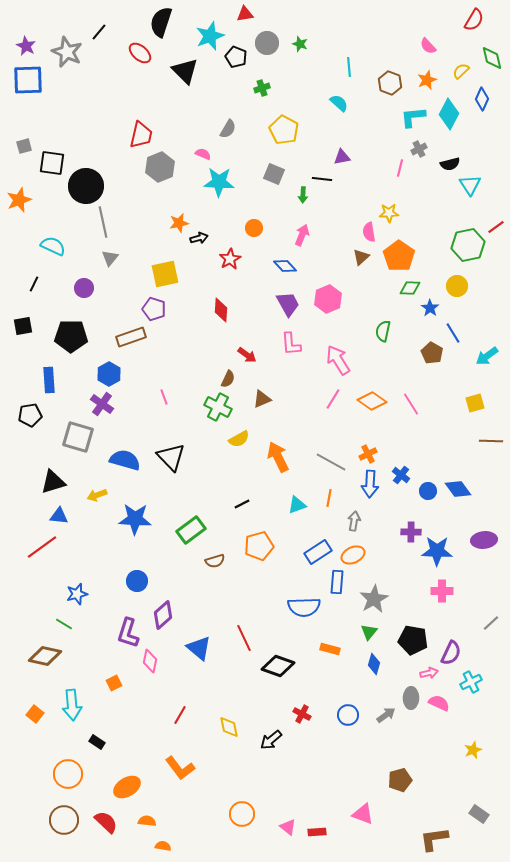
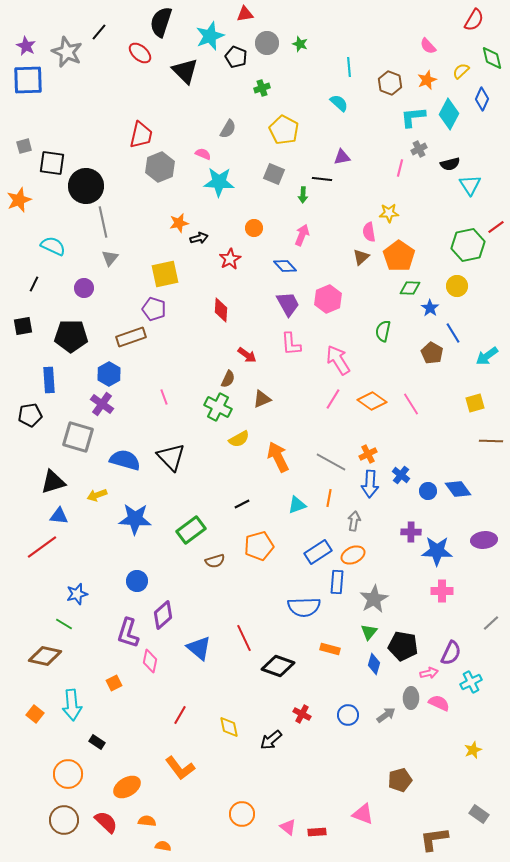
black pentagon at (413, 640): moved 10 px left, 6 px down
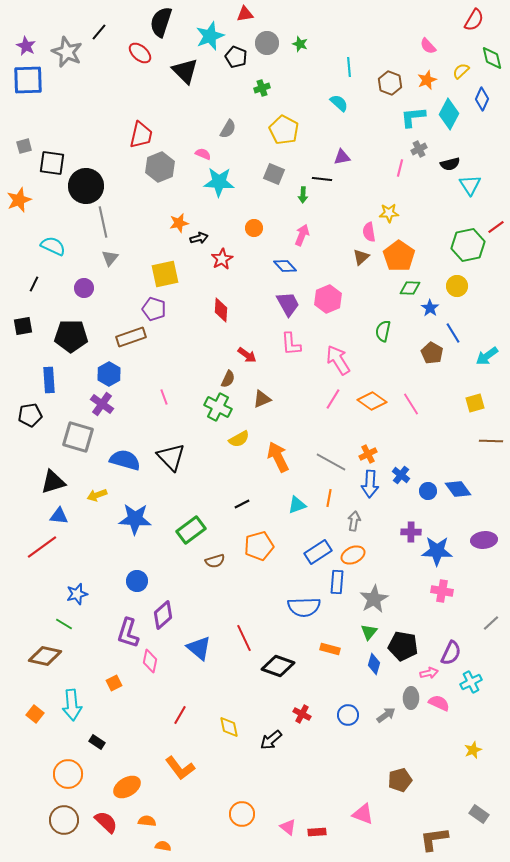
red star at (230, 259): moved 8 px left
pink cross at (442, 591): rotated 10 degrees clockwise
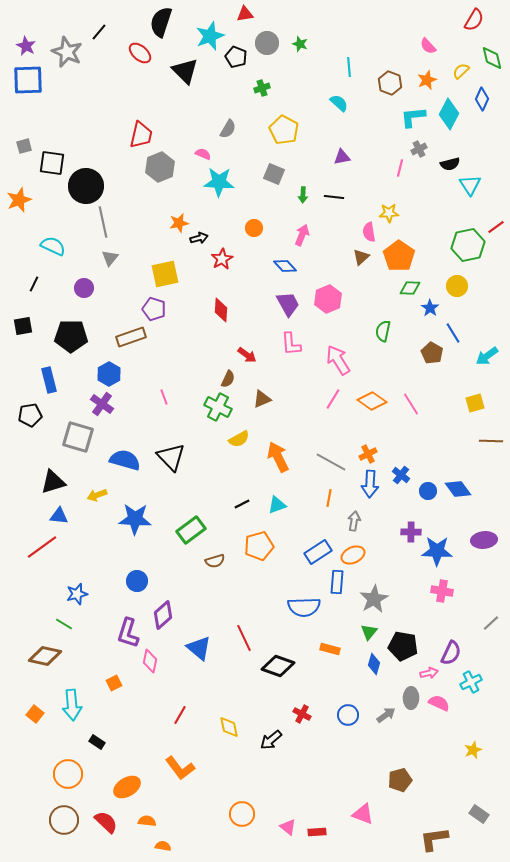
black line at (322, 179): moved 12 px right, 18 px down
blue rectangle at (49, 380): rotated 10 degrees counterclockwise
cyan triangle at (297, 505): moved 20 px left
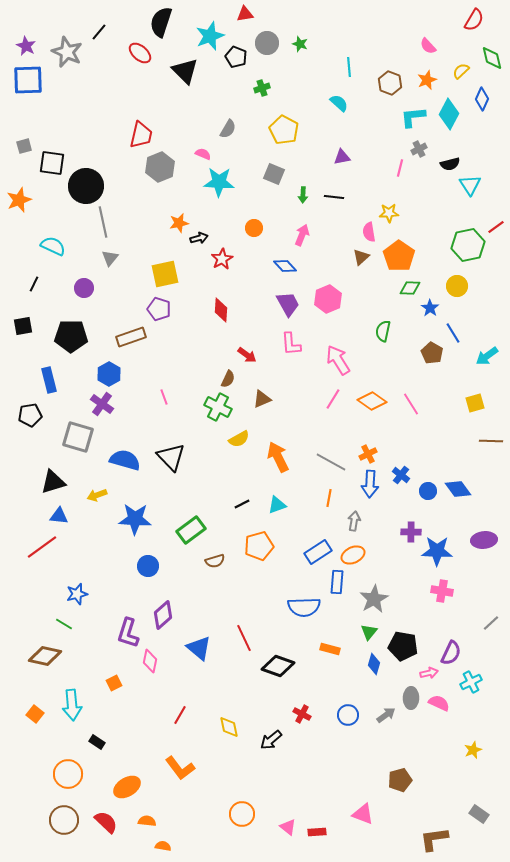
purple pentagon at (154, 309): moved 5 px right
blue circle at (137, 581): moved 11 px right, 15 px up
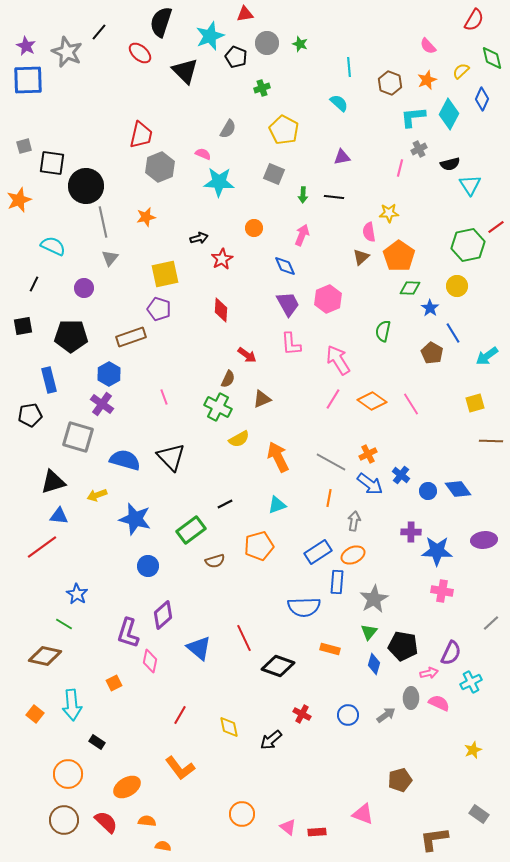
orange star at (179, 223): moved 33 px left, 6 px up
blue diamond at (285, 266): rotated 20 degrees clockwise
blue arrow at (370, 484): rotated 56 degrees counterclockwise
black line at (242, 504): moved 17 px left
blue star at (135, 519): rotated 12 degrees clockwise
blue star at (77, 594): rotated 25 degrees counterclockwise
